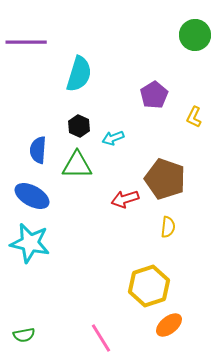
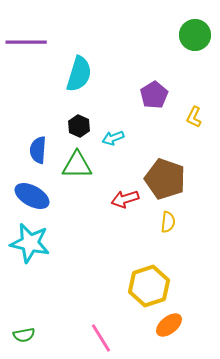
yellow semicircle: moved 5 px up
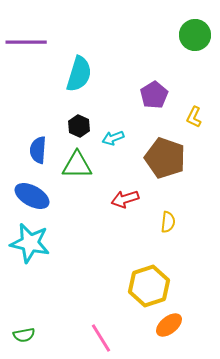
brown pentagon: moved 21 px up
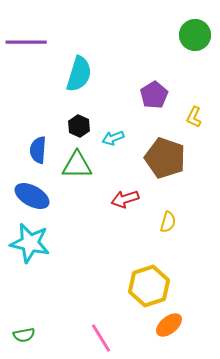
yellow semicircle: rotated 10 degrees clockwise
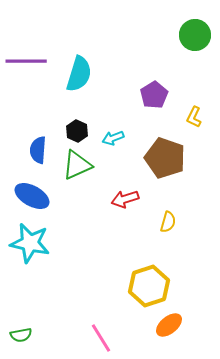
purple line: moved 19 px down
black hexagon: moved 2 px left, 5 px down
green triangle: rotated 24 degrees counterclockwise
green semicircle: moved 3 px left
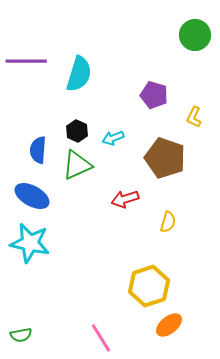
purple pentagon: rotated 24 degrees counterclockwise
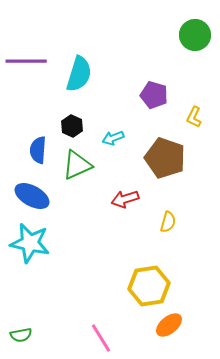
black hexagon: moved 5 px left, 5 px up
yellow hexagon: rotated 9 degrees clockwise
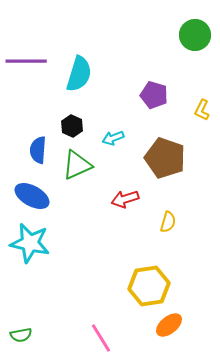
yellow L-shape: moved 8 px right, 7 px up
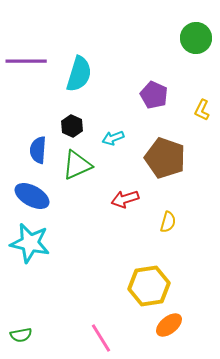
green circle: moved 1 px right, 3 px down
purple pentagon: rotated 8 degrees clockwise
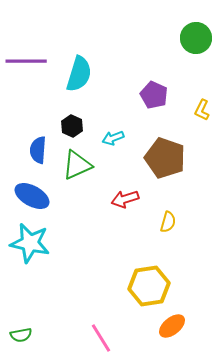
orange ellipse: moved 3 px right, 1 px down
